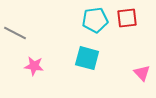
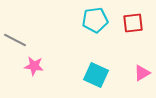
red square: moved 6 px right, 5 px down
gray line: moved 7 px down
cyan square: moved 9 px right, 17 px down; rotated 10 degrees clockwise
pink triangle: rotated 42 degrees clockwise
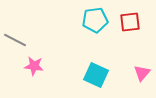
red square: moved 3 px left, 1 px up
pink triangle: rotated 18 degrees counterclockwise
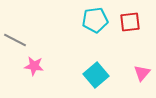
cyan square: rotated 25 degrees clockwise
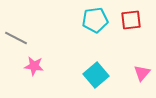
red square: moved 1 px right, 2 px up
gray line: moved 1 px right, 2 px up
